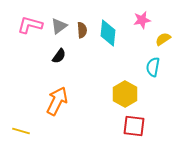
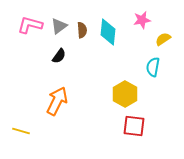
cyan diamond: moved 1 px up
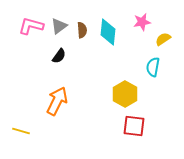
pink star: moved 2 px down
pink L-shape: moved 1 px right, 1 px down
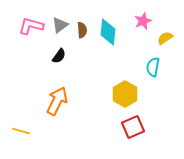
pink star: moved 1 px right, 1 px up; rotated 12 degrees counterclockwise
gray triangle: moved 1 px right, 1 px up
yellow semicircle: moved 2 px right, 1 px up
red square: moved 1 px left, 1 px down; rotated 30 degrees counterclockwise
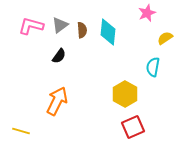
pink star: moved 4 px right, 8 px up
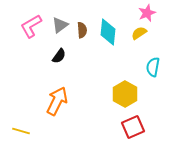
pink L-shape: rotated 45 degrees counterclockwise
yellow semicircle: moved 26 px left, 5 px up
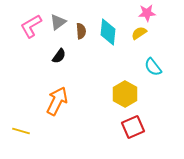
pink star: rotated 18 degrees clockwise
gray triangle: moved 2 px left, 3 px up
brown semicircle: moved 1 px left, 1 px down
cyan semicircle: rotated 48 degrees counterclockwise
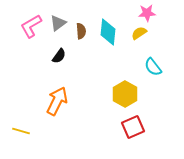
gray triangle: moved 1 px down
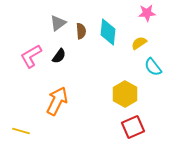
pink L-shape: moved 30 px down
yellow semicircle: moved 10 px down
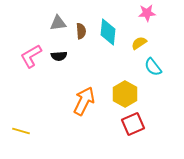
gray triangle: rotated 30 degrees clockwise
black semicircle: rotated 49 degrees clockwise
orange arrow: moved 27 px right
red square: moved 3 px up
